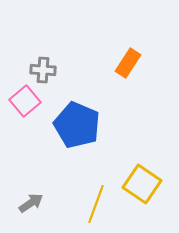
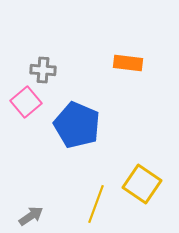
orange rectangle: rotated 64 degrees clockwise
pink square: moved 1 px right, 1 px down
gray arrow: moved 13 px down
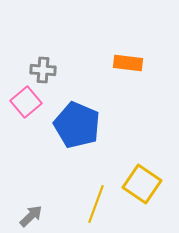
gray arrow: rotated 10 degrees counterclockwise
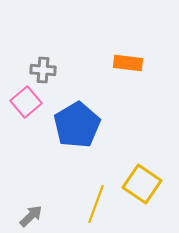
blue pentagon: rotated 18 degrees clockwise
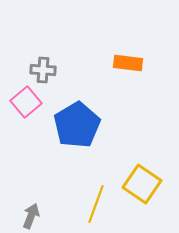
gray arrow: rotated 25 degrees counterclockwise
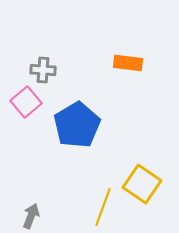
yellow line: moved 7 px right, 3 px down
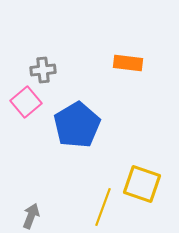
gray cross: rotated 10 degrees counterclockwise
yellow square: rotated 15 degrees counterclockwise
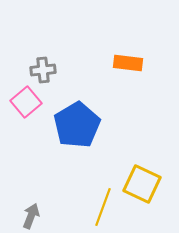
yellow square: rotated 6 degrees clockwise
